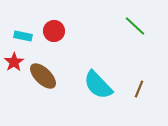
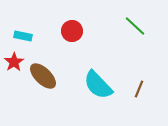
red circle: moved 18 px right
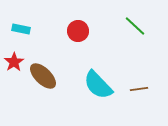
red circle: moved 6 px right
cyan rectangle: moved 2 px left, 7 px up
brown line: rotated 60 degrees clockwise
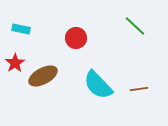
red circle: moved 2 px left, 7 px down
red star: moved 1 px right, 1 px down
brown ellipse: rotated 72 degrees counterclockwise
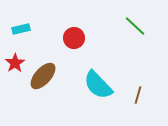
cyan rectangle: rotated 24 degrees counterclockwise
red circle: moved 2 px left
brown ellipse: rotated 20 degrees counterclockwise
brown line: moved 1 px left, 6 px down; rotated 66 degrees counterclockwise
